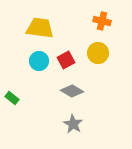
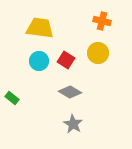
red square: rotated 30 degrees counterclockwise
gray diamond: moved 2 px left, 1 px down
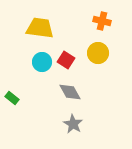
cyan circle: moved 3 px right, 1 px down
gray diamond: rotated 30 degrees clockwise
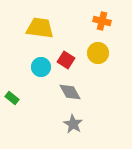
cyan circle: moved 1 px left, 5 px down
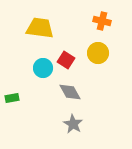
cyan circle: moved 2 px right, 1 px down
green rectangle: rotated 48 degrees counterclockwise
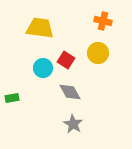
orange cross: moved 1 px right
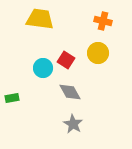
yellow trapezoid: moved 9 px up
